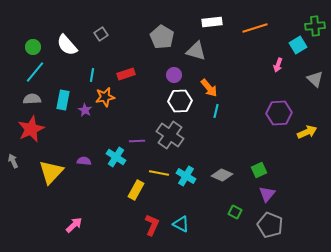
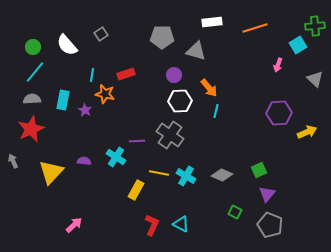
gray pentagon at (162, 37): rotated 30 degrees counterclockwise
orange star at (105, 97): moved 3 px up; rotated 24 degrees clockwise
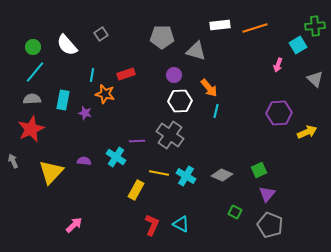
white rectangle at (212, 22): moved 8 px right, 3 px down
purple star at (85, 110): moved 3 px down; rotated 16 degrees counterclockwise
